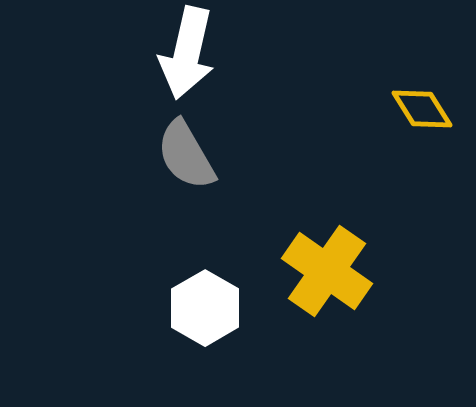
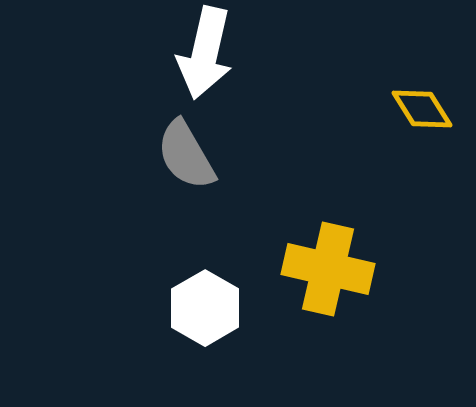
white arrow: moved 18 px right
yellow cross: moved 1 px right, 2 px up; rotated 22 degrees counterclockwise
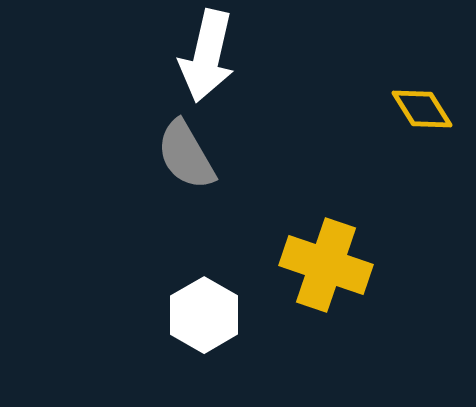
white arrow: moved 2 px right, 3 px down
yellow cross: moved 2 px left, 4 px up; rotated 6 degrees clockwise
white hexagon: moved 1 px left, 7 px down
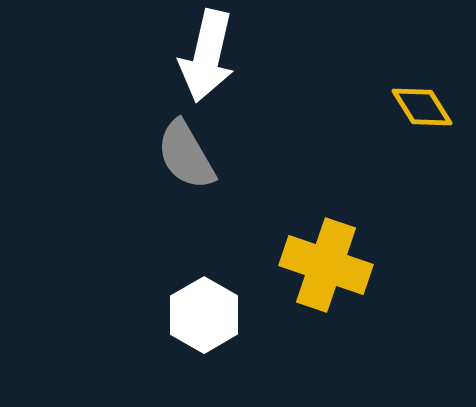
yellow diamond: moved 2 px up
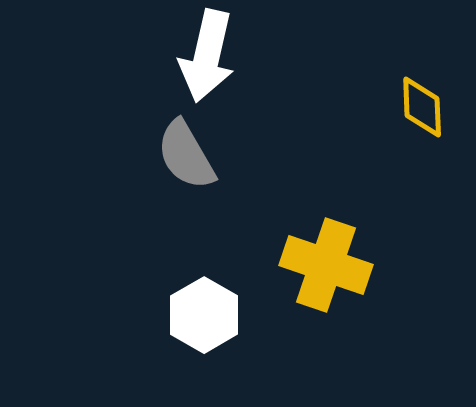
yellow diamond: rotated 30 degrees clockwise
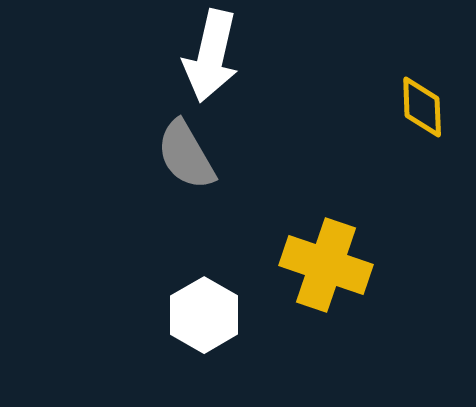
white arrow: moved 4 px right
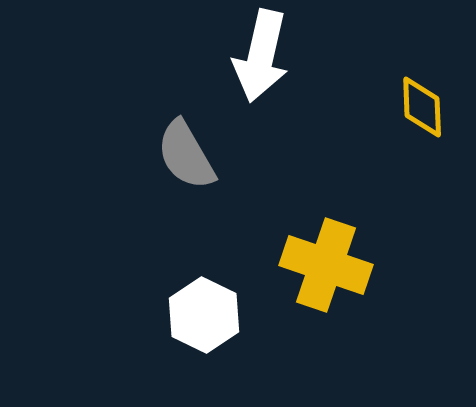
white arrow: moved 50 px right
white hexagon: rotated 4 degrees counterclockwise
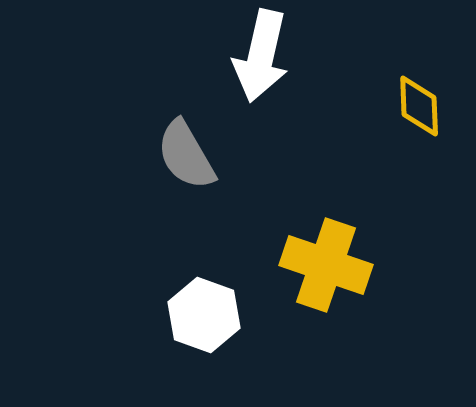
yellow diamond: moved 3 px left, 1 px up
white hexagon: rotated 6 degrees counterclockwise
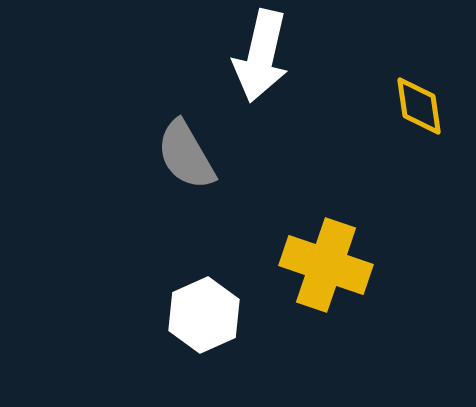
yellow diamond: rotated 6 degrees counterclockwise
white hexagon: rotated 16 degrees clockwise
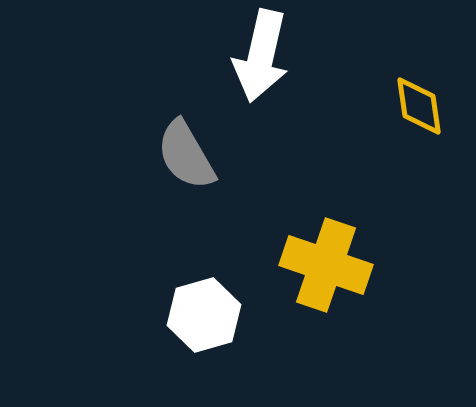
white hexagon: rotated 8 degrees clockwise
